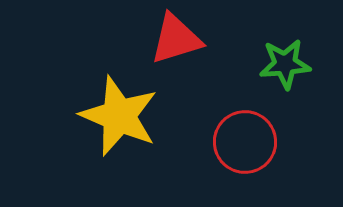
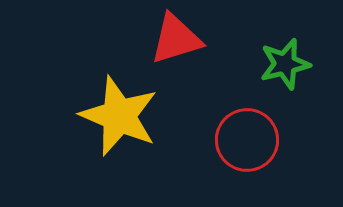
green star: rotated 9 degrees counterclockwise
red circle: moved 2 px right, 2 px up
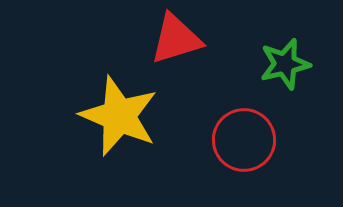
red circle: moved 3 px left
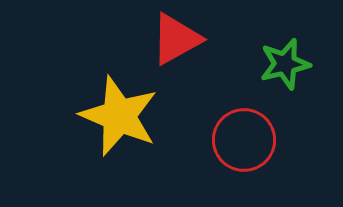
red triangle: rotated 12 degrees counterclockwise
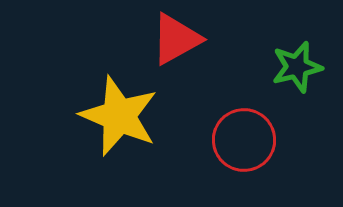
green star: moved 12 px right, 3 px down
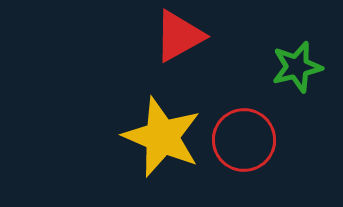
red triangle: moved 3 px right, 3 px up
yellow star: moved 43 px right, 21 px down
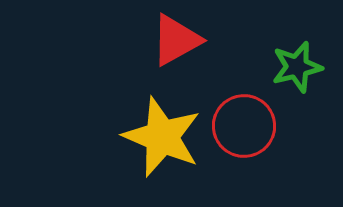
red triangle: moved 3 px left, 4 px down
red circle: moved 14 px up
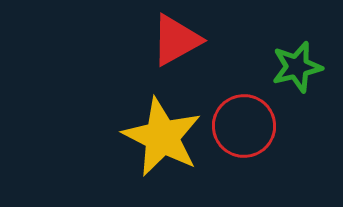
yellow star: rotated 4 degrees clockwise
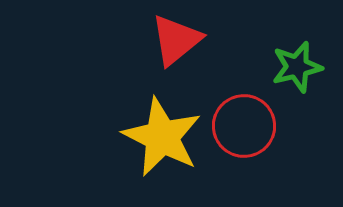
red triangle: rotated 10 degrees counterclockwise
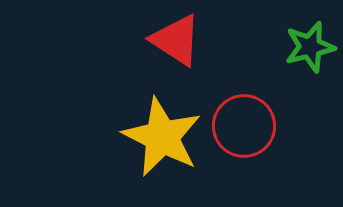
red triangle: rotated 48 degrees counterclockwise
green star: moved 13 px right, 20 px up
